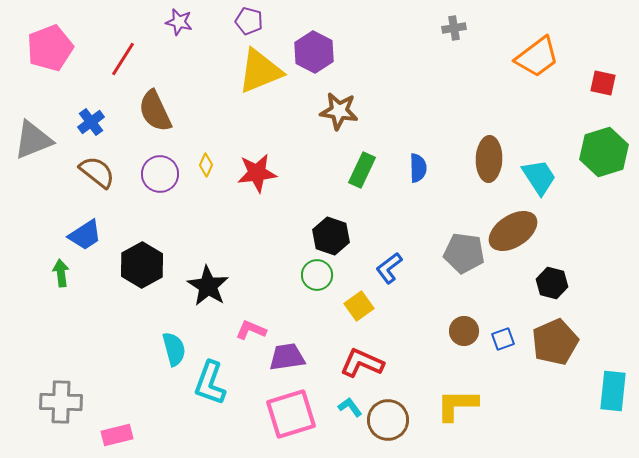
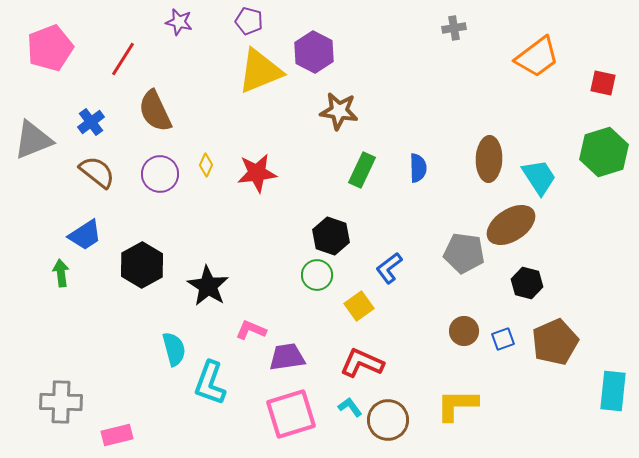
brown ellipse at (513, 231): moved 2 px left, 6 px up
black hexagon at (552, 283): moved 25 px left
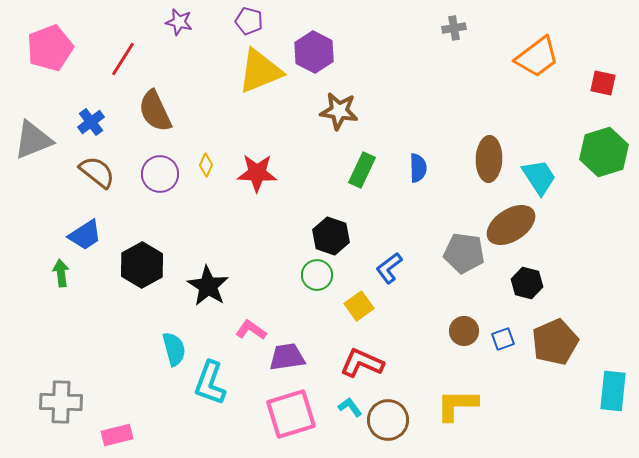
red star at (257, 173): rotated 9 degrees clockwise
pink L-shape at (251, 330): rotated 12 degrees clockwise
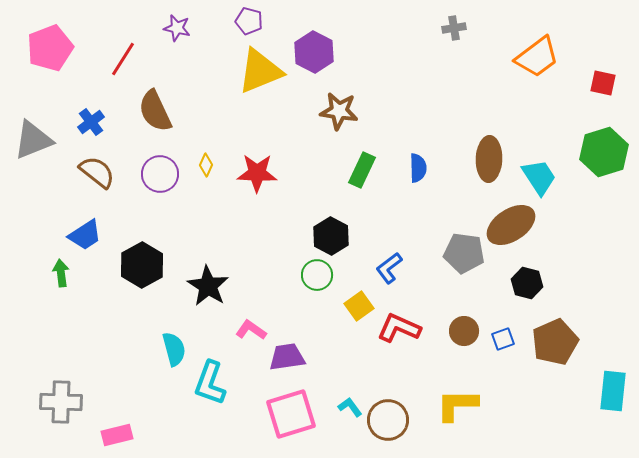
purple star at (179, 22): moved 2 px left, 6 px down
black hexagon at (331, 236): rotated 9 degrees clockwise
red L-shape at (362, 363): moved 37 px right, 35 px up
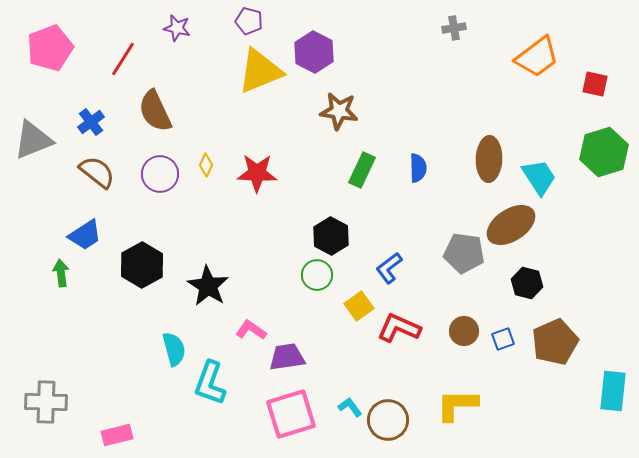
red square at (603, 83): moved 8 px left, 1 px down
gray cross at (61, 402): moved 15 px left
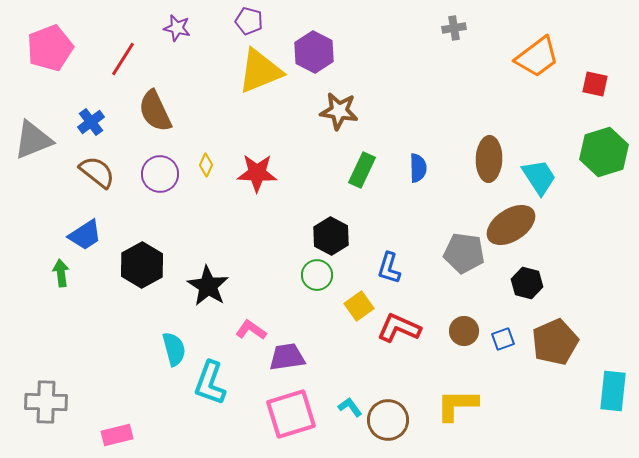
blue L-shape at (389, 268): rotated 36 degrees counterclockwise
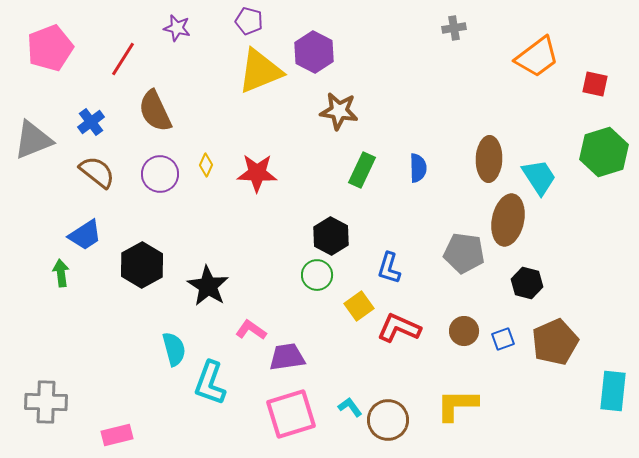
brown ellipse at (511, 225): moved 3 px left, 5 px up; rotated 45 degrees counterclockwise
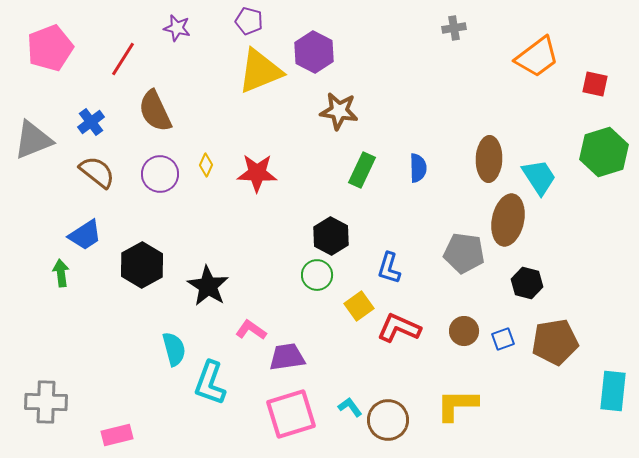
brown pentagon at (555, 342): rotated 15 degrees clockwise
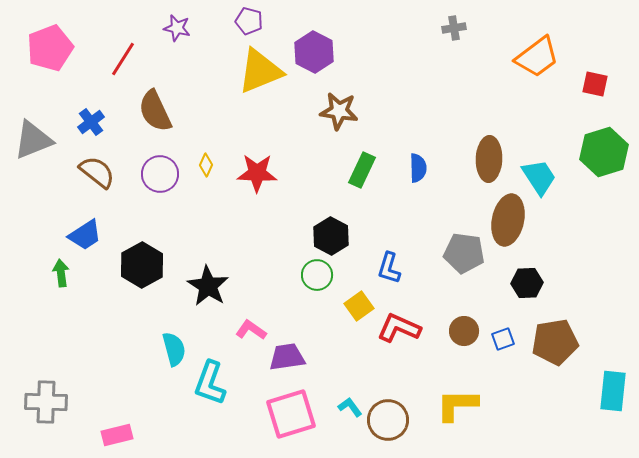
black hexagon at (527, 283): rotated 16 degrees counterclockwise
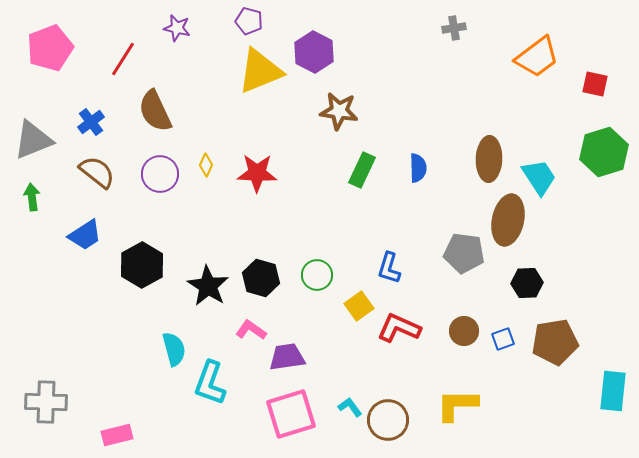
black hexagon at (331, 236): moved 70 px left, 42 px down; rotated 12 degrees counterclockwise
green arrow at (61, 273): moved 29 px left, 76 px up
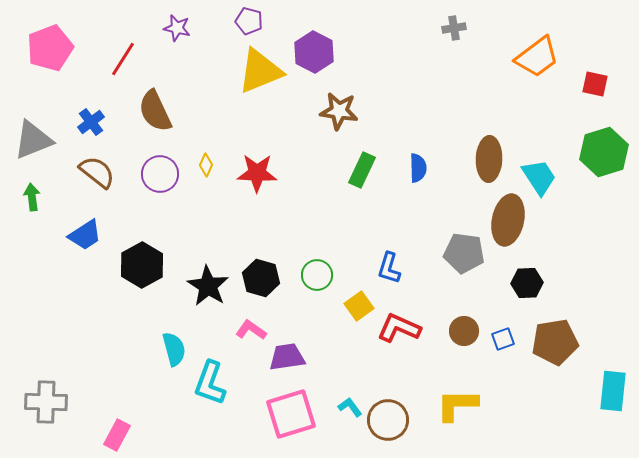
pink rectangle at (117, 435): rotated 48 degrees counterclockwise
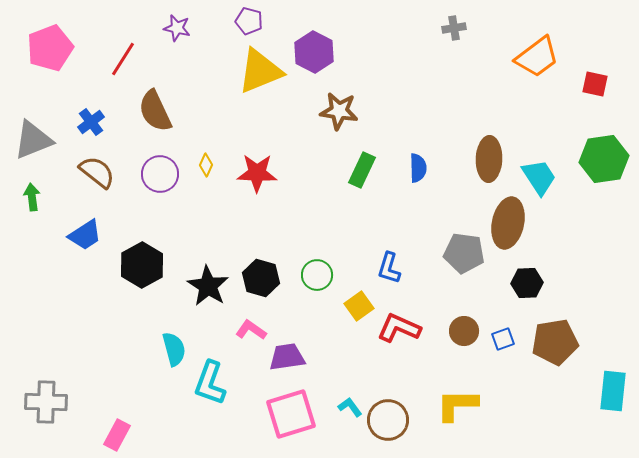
green hexagon at (604, 152): moved 7 px down; rotated 9 degrees clockwise
brown ellipse at (508, 220): moved 3 px down
